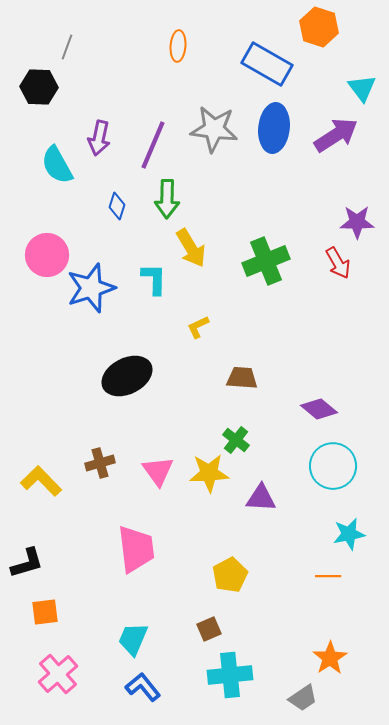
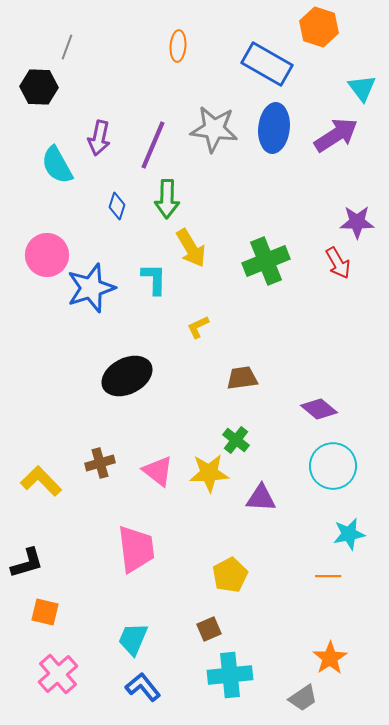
brown trapezoid at (242, 378): rotated 12 degrees counterclockwise
pink triangle at (158, 471): rotated 16 degrees counterclockwise
orange square at (45, 612): rotated 20 degrees clockwise
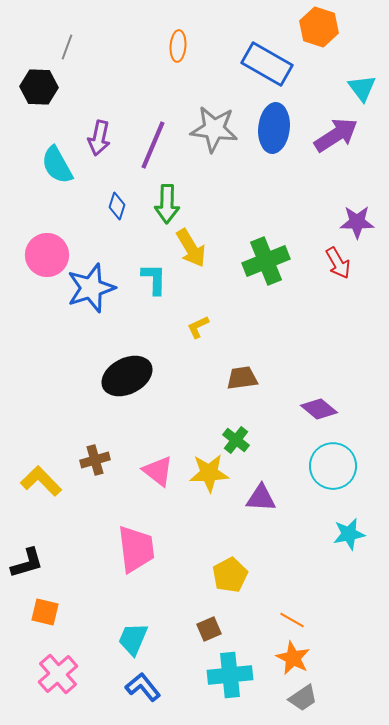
green arrow at (167, 199): moved 5 px down
brown cross at (100, 463): moved 5 px left, 3 px up
orange line at (328, 576): moved 36 px left, 44 px down; rotated 30 degrees clockwise
orange star at (330, 658): moved 37 px left; rotated 12 degrees counterclockwise
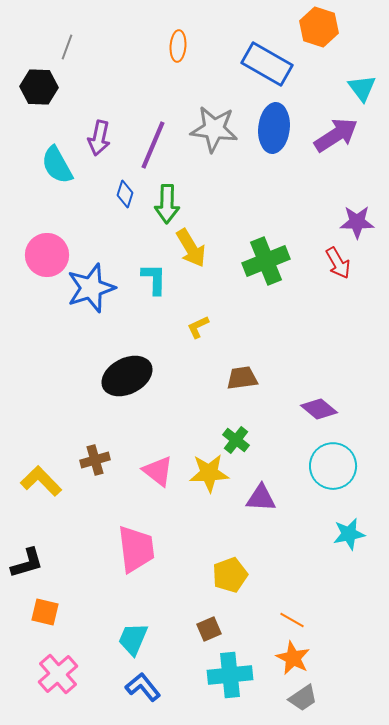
blue diamond at (117, 206): moved 8 px right, 12 px up
yellow pentagon at (230, 575): rotated 8 degrees clockwise
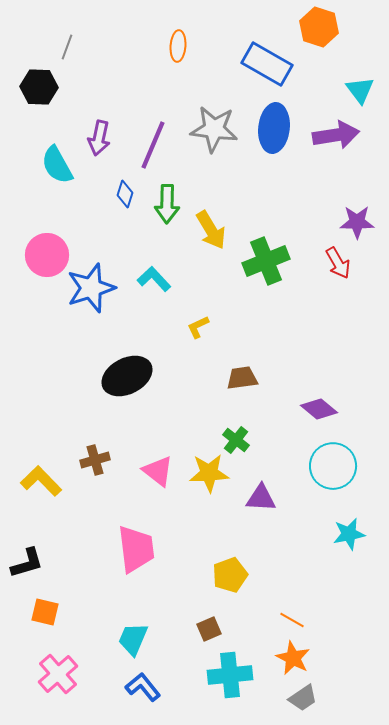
cyan triangle at (362, 88): moved 2 px left, 2 px down
purple arrow at (336, 135): rotated 24 degrees clockwise
yellow arrow at (191, 248): moved 20 px right, 18 px up
cyan L-shape at (154, 279): rotated 44 degrees counterclockwise
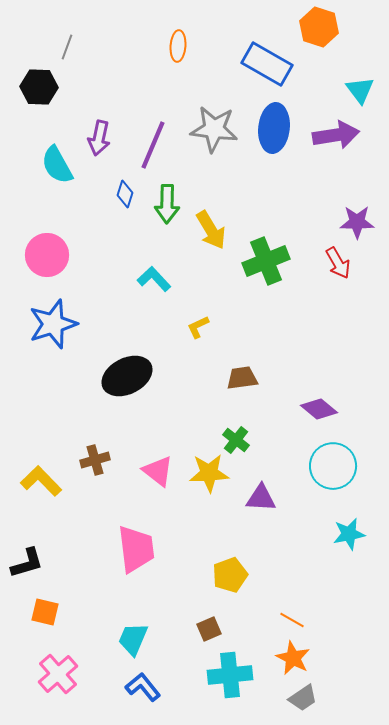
blue star at (91, 288): moved 38 px left, 36 px down
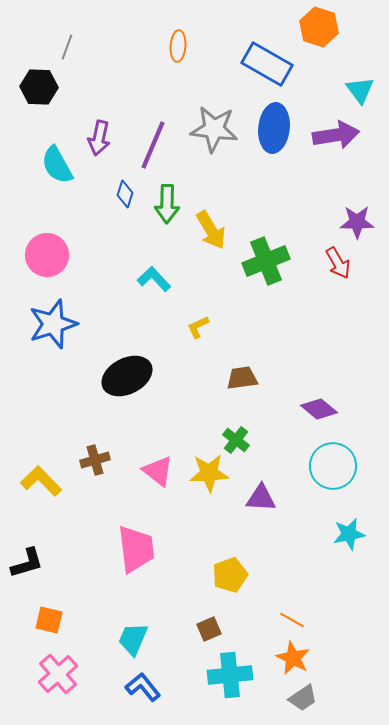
orange square at (45, 612): moved 4 px right, 8 px down
